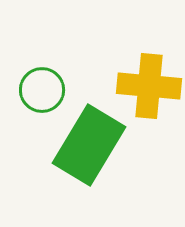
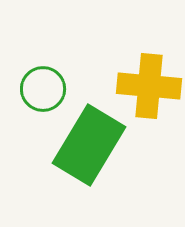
green circle: moved 1 px right, 1 px up
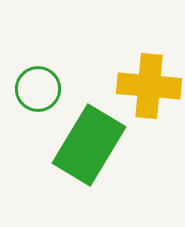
green circle: moved 5 px left
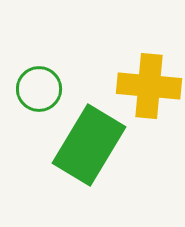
green circle: moved 1 px right
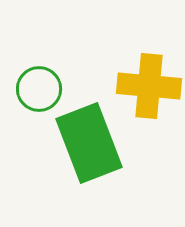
green rectangle: moved 2 px up; rotated 52 degrees counterclockwise
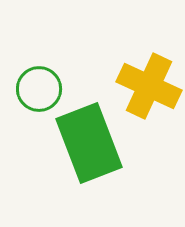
yellow cross: rotated 20 degrees clockwise
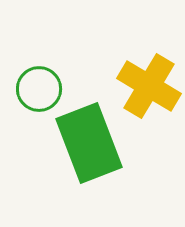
yellow cross: rotated 6 degrees clockwise
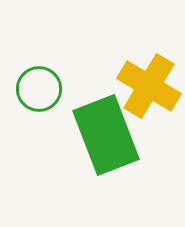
green rectangle: moved 17 px right, 8 px up
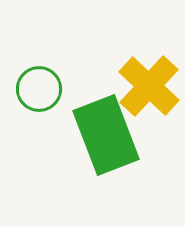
yellow cross: rotated 12 degrees clockwise
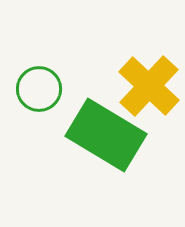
green rectangle: rotated 38 degrees counterclockwise
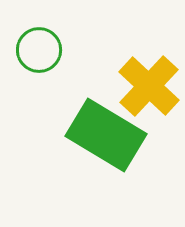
green circle: moved 39 px up
